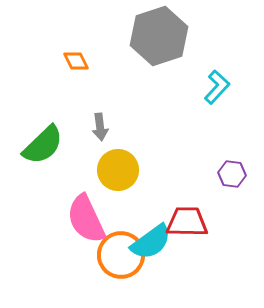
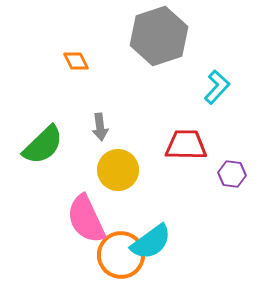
red trapezoid: moved 1 px left, 77 px up
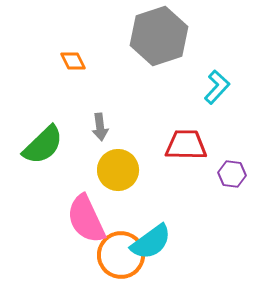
orange diamond: moved 3 px left
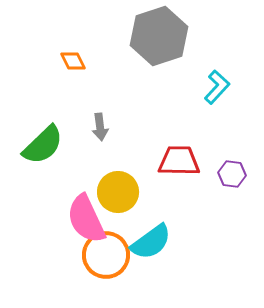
red trapezoid: moved 7 px left, 16 px down
yellow circle: moved 22 px down
orange circle: moved 15 px left
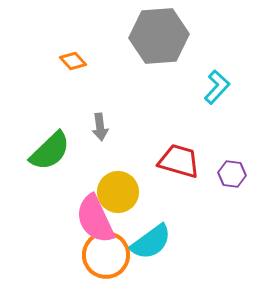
gray hexagon: rotated 14 degrees clockwise
orange diamond: rotated 16 degrees counterclockwise
green semicircle: moved 7 px right, 6 px down
red trapezoid: rotated 15 degrees clockwise
pink semicircle: moved 9 px right
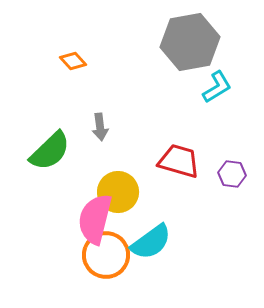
gray hexagon: moved 31 px right, 6 px down; rotated 6 degrees counterclockwise
cyan L-shape: rotated 16 degrees clockwise
pink semicircle: rotated 39 degrees clockwise
